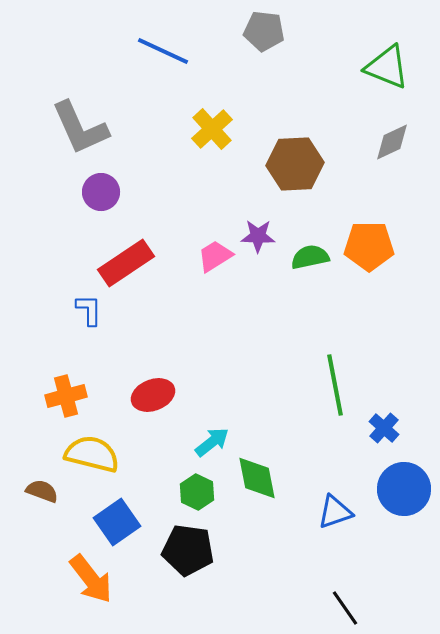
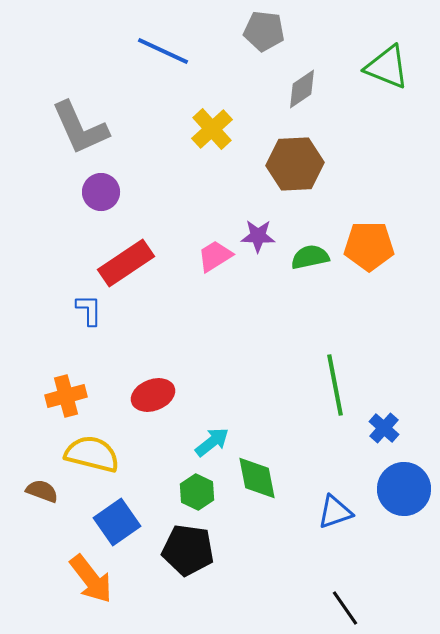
gray diamond: moved 90 px left, 53 px up; rotated 9 degrees counterclockwise
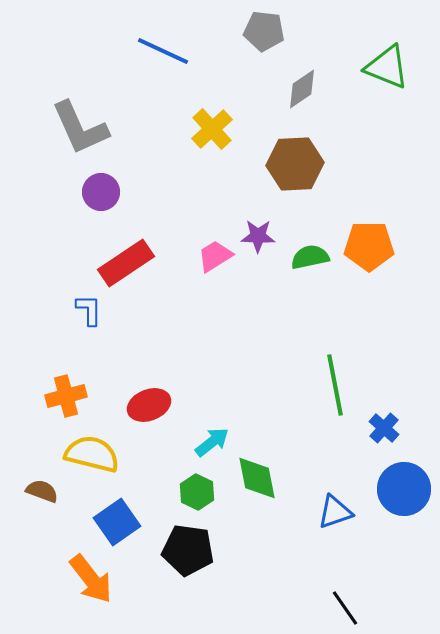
red ellipse: moved 4 px left, 10 px down
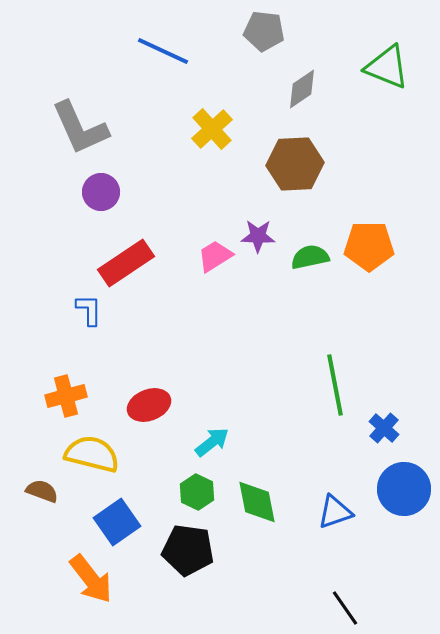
green diamond: moved 24 px down
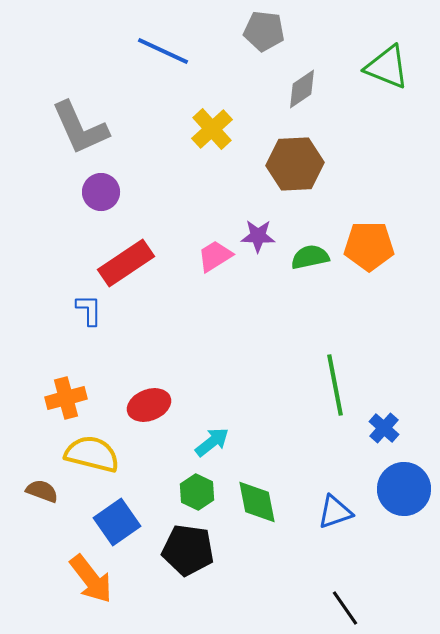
orange cross: moved 2 px down
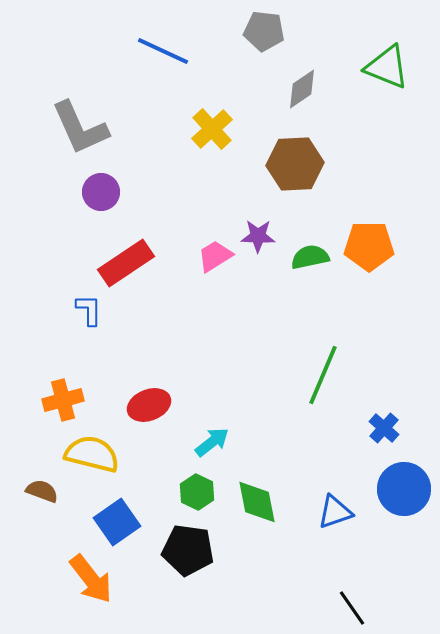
green line: moved 12 px left, 10 px up; rotated 34 degrees clockwise
orange cross: moved 3 px left, 2 px down
black line: moved 7 px right
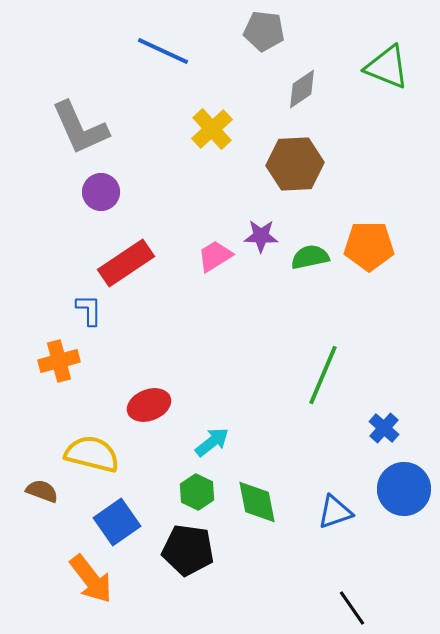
purple star: moved 3 px right
orange cross: moved 4 px left, 39 px up
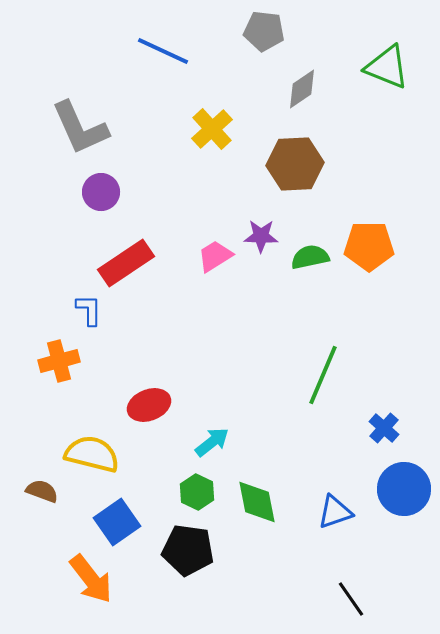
black line: moved 1 px left, 9 px up
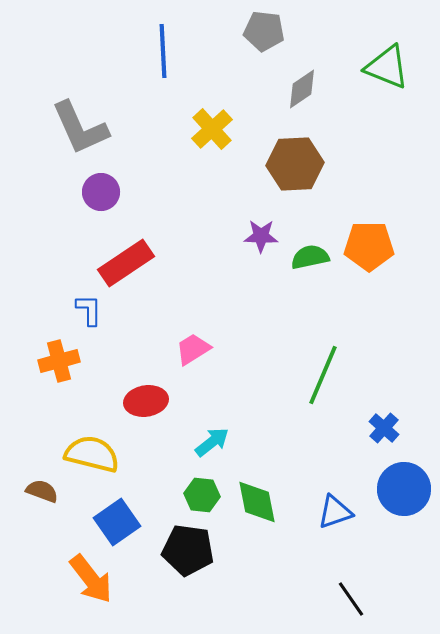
blue line: rotated 62 degrees clockwise
pink trapezoid: moved 22 px left, 93 px down
red ellipse: moved 3 px left, 4 px up; rotated 12 degrees clockwise
green hexagon: moved 5 px right, 3 px down; rotated 20 degrees counterclockwise
